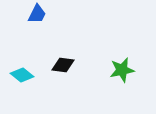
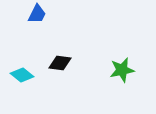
black diamond: moved 3 px left, 2 px up
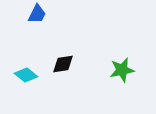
black diamond: moved 3 px right, 1 px down; rotated 15 degrees counterclockwise
cyan diamond: moved 4 px right
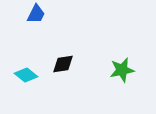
blue trapezoid: moved 1 px left
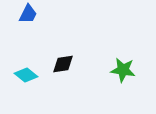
blue trapezoid: moved 8 px left
green star: moved 1 px right; rotated 20 degrees clockwise
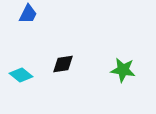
cyan diamond: moved 5 px left
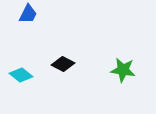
black diamond: rotated 35 degrees clockwise
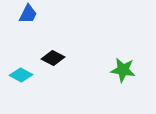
black diamond: moved 10 px left, 6 px up
cyan diamond: rotated 10 degrees counterclockwise
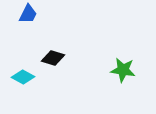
black diamond: rotated 10 degrees counterclockwise
cyan diamond: moved 2 px right, 2 px down
